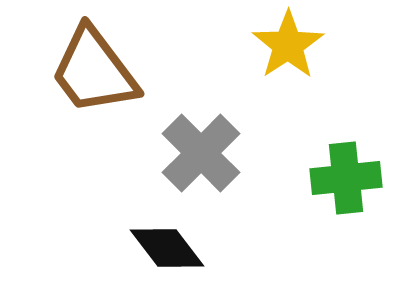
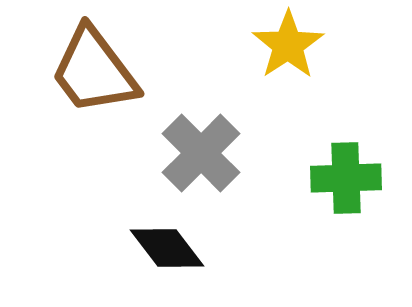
green cross: rotated 4 degrees clockwise
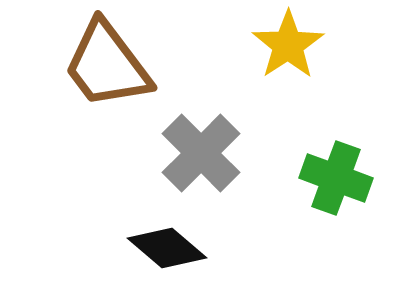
brown trapezoid: moved 13 px right, 6 px up
green cross: moved 10 px left; rotated 22 degrees clockwise
black diamond: rotated 12 degrees counterclockwise
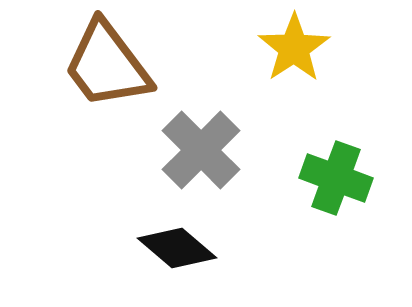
yellow star: moved 6 px right, 3 px down
gray cross: moved 3 px up
black diamond: moved 10 px right
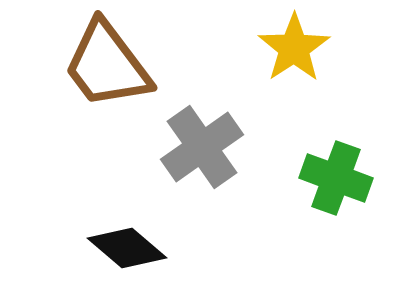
gray cross: moved 1 px right, 3 px up; rotated 10 degrees clockwise
black diamond: moved 50 px left
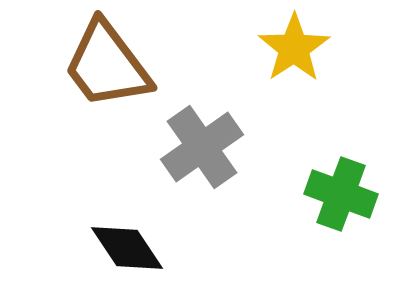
green cross: moved 5 px right, 16 px down
black diamond: rotated 16 degrees clockwise
